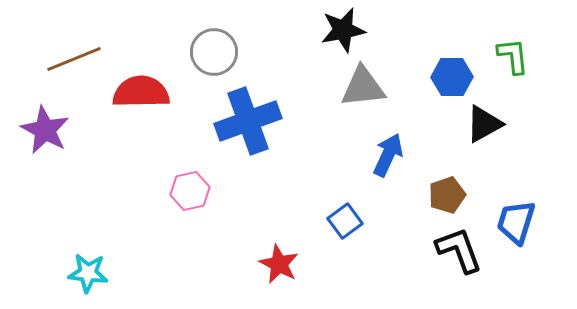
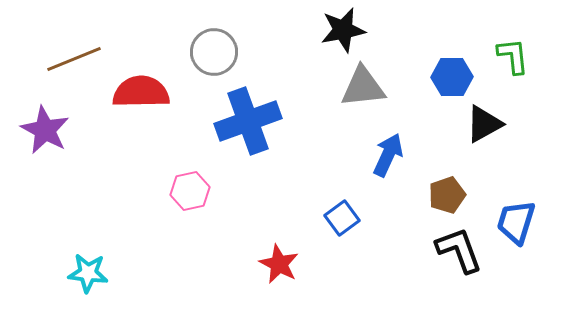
blue square: moved 3 px left, 3 px up
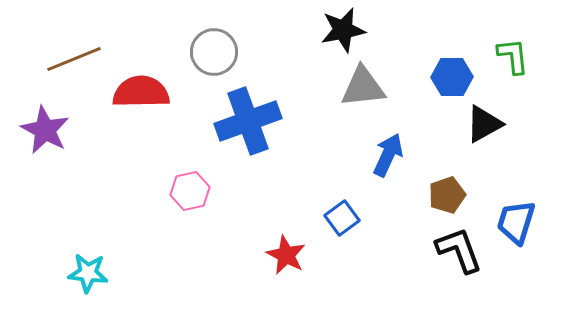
red star: moved 7 px right, 9 px up
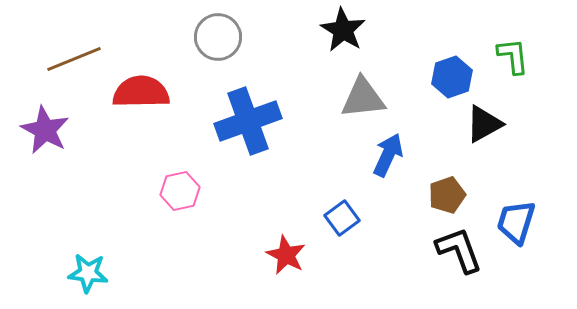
black star: rotated 30 degrees counterclockwise
gray circle: moved 4 px right, 15 px up
blue hexagon: rotated 18 degrees counterclockwise
gray triangle: moved 11 px down
pink hexagon: moved 10 px left
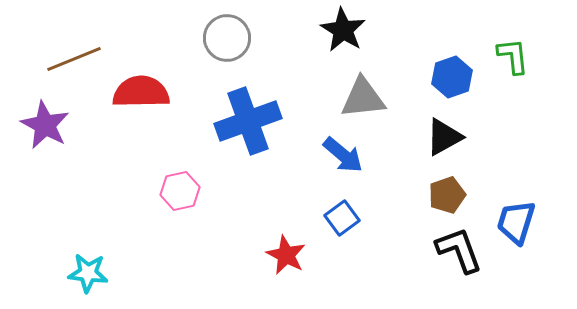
gray circle: moved 9 px right, 1 px down
black triangle: moved 40 px left, 13 px down
purple star: moved 5 px up
blue arrow: moved 45 px left; rotated 105 degrees clockwise
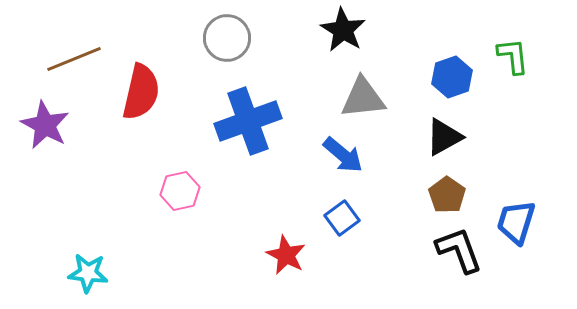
red semicircle: rotated 104 degrees clockwise
brown pentagon: rotated 18 degrees counterclockwise
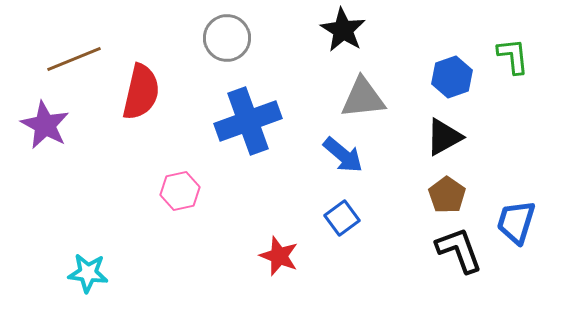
red star: moved 7 px left, 1 px down; rotated 6 degrees counterclockwise
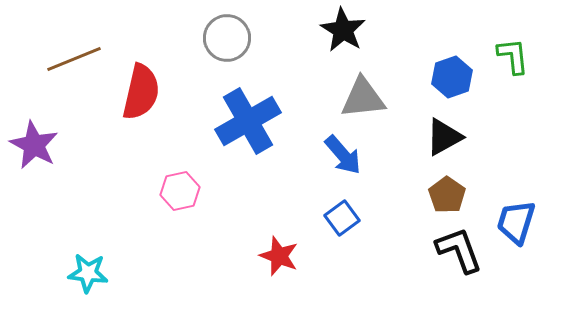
blue cross: rotated 10 degrees counterclockwise
purple star: moved 11 px left, 20 px down
blue arrow: rotated 9 degrees clockwise
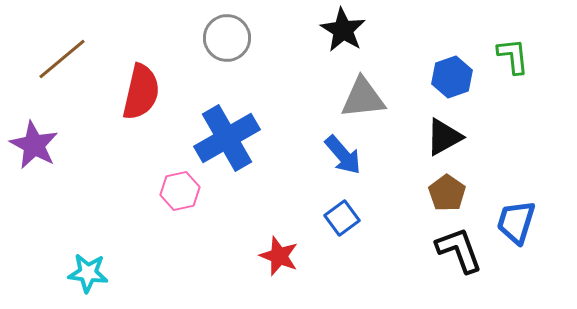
brown line: moved 12 px left; rotated 18 degrees counterclockwise
blue cross: moved 21 px left, 17 px down
brown pentagon: moved 2 px up
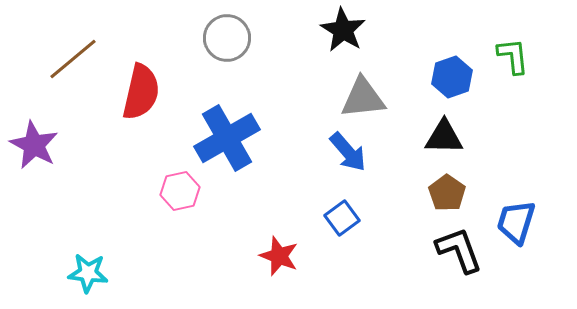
brown line: moved 11 px right
black triangle: rotated 30 degrees clockwise
blue arrow: moved 5 px right, 3 px up
